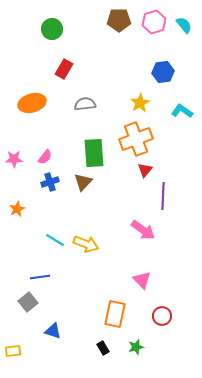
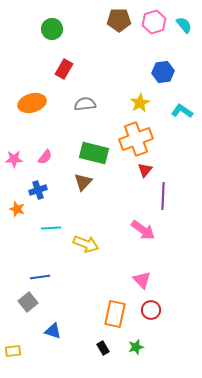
green rectangle: rotated 72 degrees counterclockwise
blue cross: moved 12 px left, 8 px down
orange star: rotated 28 degrees counterclockwise
cyan line: moved 4 px left, 12 px up; rotated 36 degrees counterclockwise
red circle: moved 11 px left, 6 px up
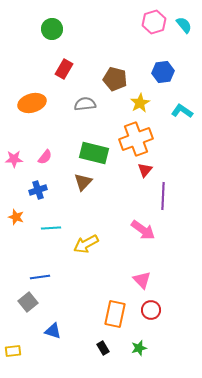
brown pentagon: moved 4 px left, 59 px down; rotated 15 degrees clockwise
orange star: moved 1 px left, 8 px down
yellow arrow: rotated 130 degrees clockwise
green star: moved 3 px right, 1 px down
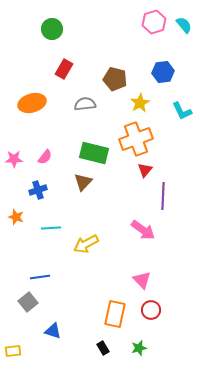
cyan L-shape: rotated 150 degrees counterclockwise
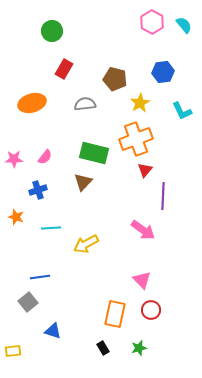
pink hexagon: moved 2 px left; rotated 15 degrees counterclockwise
green circle: moved 2 px down
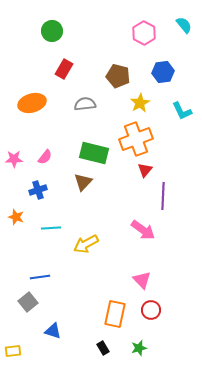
pink hexagon: moved 8 px left, 11 px down
brown pentagon: moved 3 px right, 3 px up
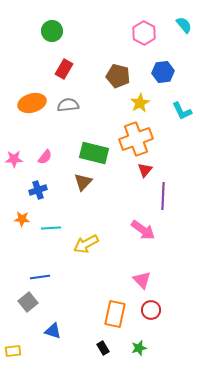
gray semicircle: moved 17 px left, 1 px down
orange star: moved 6 px right, 2 px down; rotated 14 degrees counterclockwise
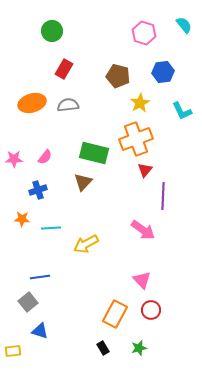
pink hexagon: rotated 10 degrees counterclockwise
orange rectangle: rotated 16 degrees clockwise
blue triangle: moved 13 px left
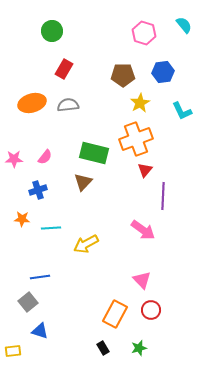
brown pentagon: moved 5 px right, 1 px up; rotated 15 degrees counterclockwise
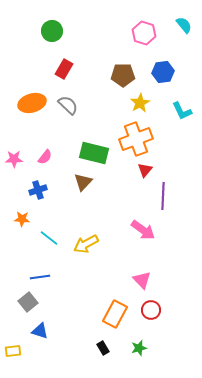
gray semicircle: rotated 50 degrees clockwise
cyan line: moved 2 px left, 10 px down; rotated 42 degrees clockwise
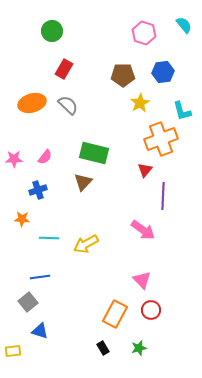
cyan L-shape: rotated 10 degrees clockwise
orange cross: moved 25 px right
cyan line: rotated 36 degrees counterclockwise
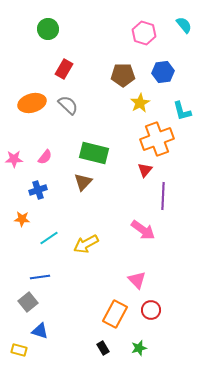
green circle: moved 4 px left, 2 px up
orange cross: moved 4 px left
cyan line: rotated 36 degrees counterclockwise
pink triangle: moved 5 px left
yellow rectangle: moved 6 px right, 1 px up; rotated 21 degrees clockwise
